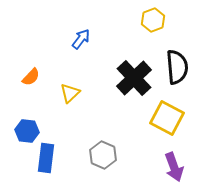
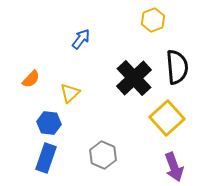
orange semicircle: moved 2 px down
yellow square: rotated 20 degrees clockwise
blue hexagon: moved 22 px right, 8 px up
blue rectangle: rotated 12 degrees clockwise
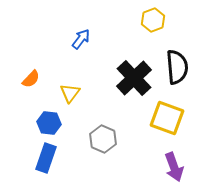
yellow triangle: rotated 10 degrees counterclockwise
yellow square: rotated 28 degrees counterclockwise
gray hexagon: moved 16 px up
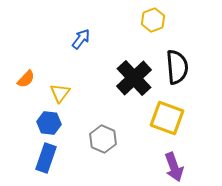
orange semicircle: moved 5 px left
yellow triangle: moved 10 px left
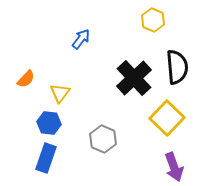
yellow hexagon: rotated 15 degrees counterclockwise
yellow square: rotated 24 degrees clockwise
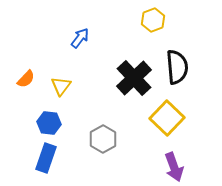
yellow hexagon: rotated 15 degrees clockwise
blue arrow: moved 1 px left, 1 px up
yellow triangle: moved 1 px right, 7 px up
gray hexagon: rotated 8 degrees clockwise
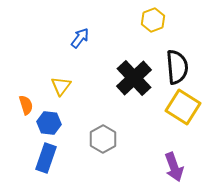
orange semicircle: moved 26 px down; rotated 60 degrees counterclockwise
yellow square: moved 16 px right, 11 px up; rotated 12 degrees counterclockwise
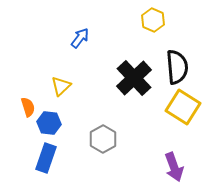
yellow hexagon: rotated 15 degrees counterclockwise
yellow triangle: rotated 10 degrees clockwise
orange semicircle: moved 2 px right, 2 px down
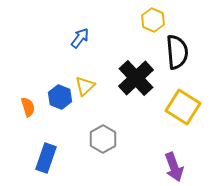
black semicircle: moved 15 px up
black cross: moved 2 px right
yellow triangle: moved 24 px right
blue hexagon: moved 11 px right, 26 px up; rotated 15 degrees clockwise
